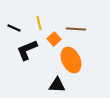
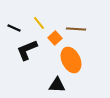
yellow line: rotated 24 degrees counterclockwise
orange square: moved 1 px right, 1 px up
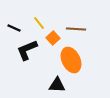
orange square: moved 2 px left
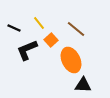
brown line: rotated 36 degrees clockwise
orange square: moved 2 px left, 2 px down
black triangle: moved 26 px right
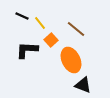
yellow line: moved 1 px right
black line: moved 8 px right, 12 px up
black L-shape: rotated 25 degrees clockwise
black triangle: rotated 18 degrees clockwise
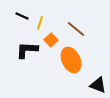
yellow line: rotated 56 degrees clockwise
black triangle: moved 15 px right
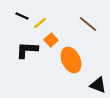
yellow line: rotated 32 degrees clockwise
brown line: moved 12 px right, 5 px up
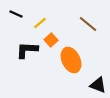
black line: moved 6 px left, 2 px up
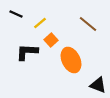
black L-shape: moved 2 px down
